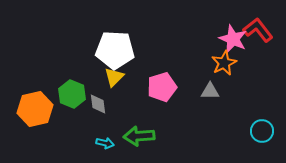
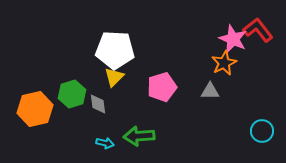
green hexagon: rotated 20 degrees clockwise
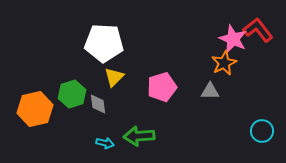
white pentagon: moved 11 px left, 7 px up
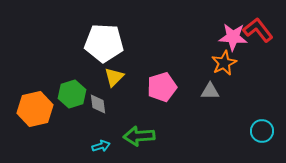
pink star: moved 2 px up; rotated 20 degrees counterclockwise
cyan arrow: moved 4 px left, 3 px down; rotated 30 degrees counterclockwise
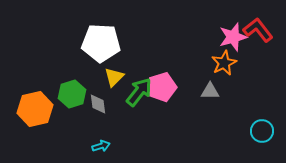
pink star: rotated 20 degrees counterclockwise
white pentagon: moved 3 px left
green arrow: moved 44 px up; rotated 132 degrees clockwise
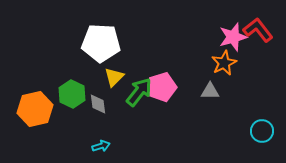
green hexagon: rotated 16 degrees counterclockwise
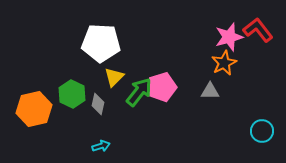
pink star: moved 4 px left
gray diamond: rotated 20 degrees clockwise
orange hexagon: moved 1 px left
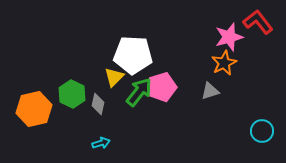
red L-shape: moved 8 px up
white pentagon: moved 32 px right, 12 px down
gray triangle: rotated 18 degrees counterclockwise
cyan arrow: moved 3 px up
